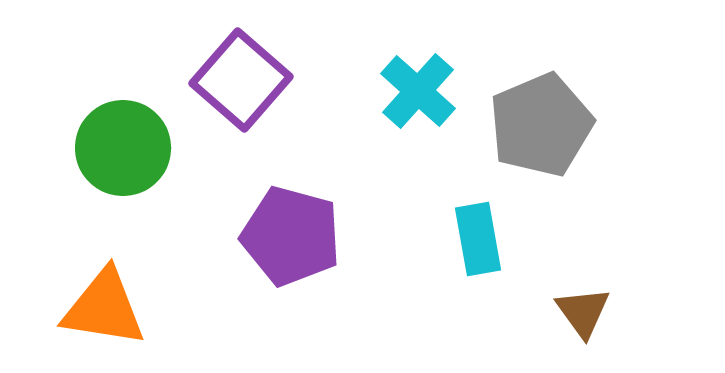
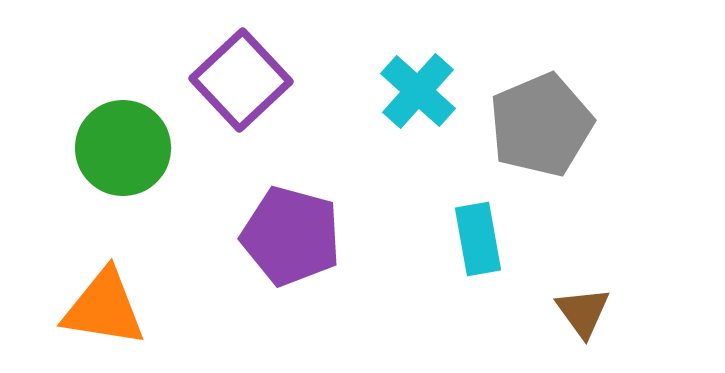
purple square: rotated 6 degrees clockwise
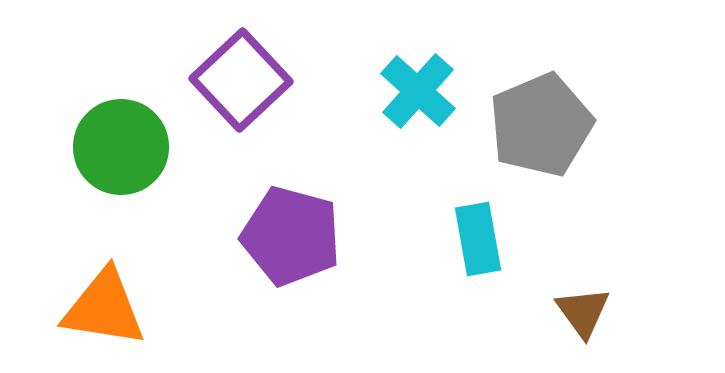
green circle: moved 2 px left, 1 px up
